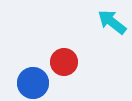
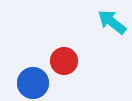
red circle: moved 1 px up
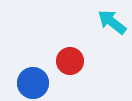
red circle: moved 6 px right
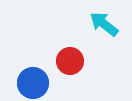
cyan arrow: moved 8 px left, 2 px down
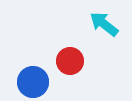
blue circle: moved 1 px up
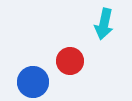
cyan arrow: rotated 116 degrees counterclockwise
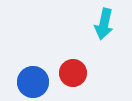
red circle: moved 3 px right, 12 px down
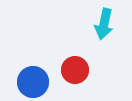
red circle: moved 2 px right, 3 px up
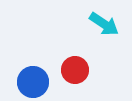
cyan arrow: rotated 68 degrees counterclockwise
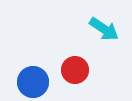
cyan arrow: moved 5 px down
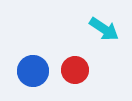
blue circle: moved 11 px up
